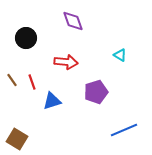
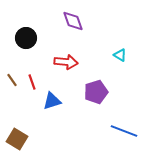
blue line: moved 1 px down; rotated 44 degrees clockwise
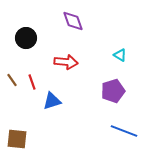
purple pentagon: moved 17 px right, 1 px up
brown square: rotated 25 degrees counterclockwise
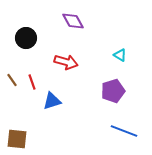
purple diamond: rotated 10 degrees counterclockwise
red arrow: rotated 10 degrees clockwise
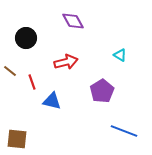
red arrow: rotated 30 degrees counterclockwise
brown line: moved 2 px left, 9 px up; rotated 16 degrees counterclockwise
purple pentagon: moved 11 px left; rotated 15 degrees counterclockwise
blue triangle: rotated 30 degrees clockwise
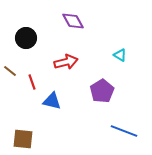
brown square: moved 6 px right
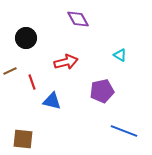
purple diamond: moved 5 px right, 2 px up
brown line: rotated 64 degrees counterclockwise
purple pentagon: rotated 20 degrees clockwise
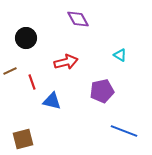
brown square: rotated 20 degrees counterclockwise
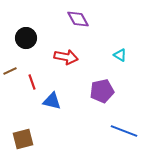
red arrow: moved 5 px up; rotated 25 degrees clockwise
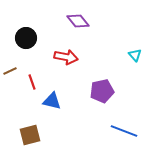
purple diamond: moved 2 px down; rotated 10 degrees counterclockwise
cyan triangle: moved 15 px right; rotated 16 degrees clockwise
brown square: moved 7 px right, 4 px up
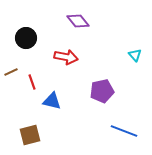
brown line: moved 1 px right, 1 px down
